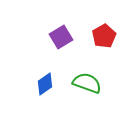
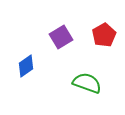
red pentagon: moved 1 px up
blue diamond: moved 19 px left, 18 px up
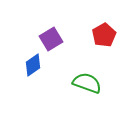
purple square: moved 10 px left, 2 px down
blue diamond: moved 7 px right, 1 px up
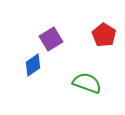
red pentagon: rotated 10 degrees counterclockwise
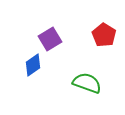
purple square: moved 1 px left
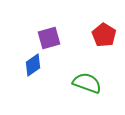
purple square: moved 1 px left, 1 px up; rotated 15 degrees clockwise
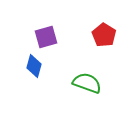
purple square: moved 3 px left, 1 px up
blue diamond: moved 1 px right, 1 px down; rotated 40 degrees counterclockwise
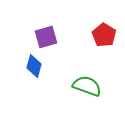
green semicircle: moved 3 px down
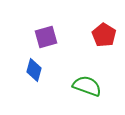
blue diamond: moved 4 px down
